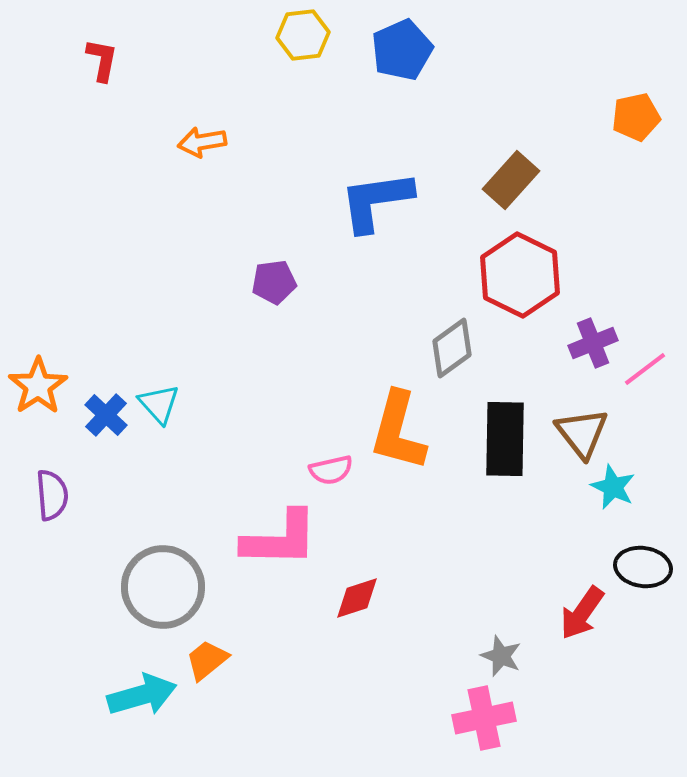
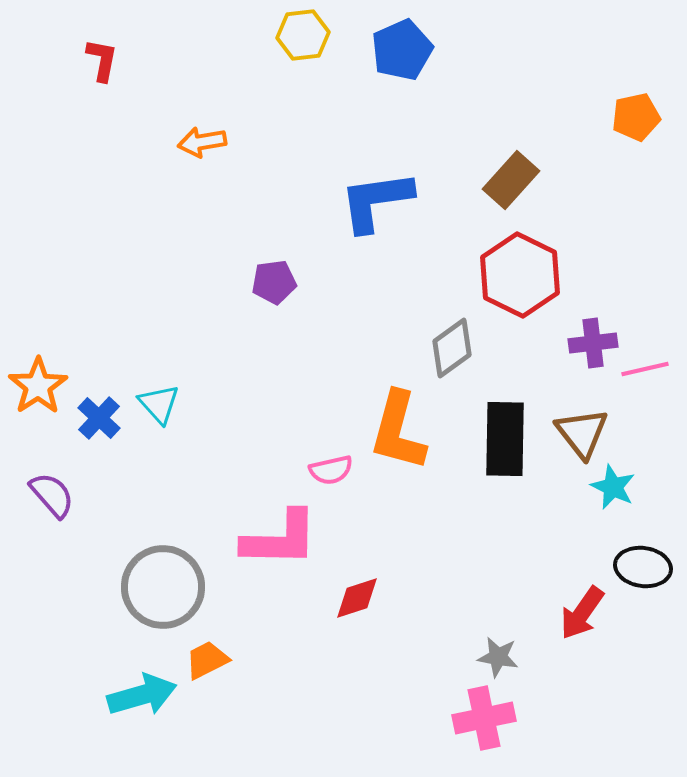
purple cross: rotated 15 degrees clockwise
pink line: rotated 24 degrees clockwise
blue cross: moved 7 px left, 3 px down
purple semicircle: rotated 36 degrees counterclockwise
gray star: moved 3 px left, 1 px down; rotated 12 degrees counterclockwise
orange trapezoid: rotated 12 degrees clockwise
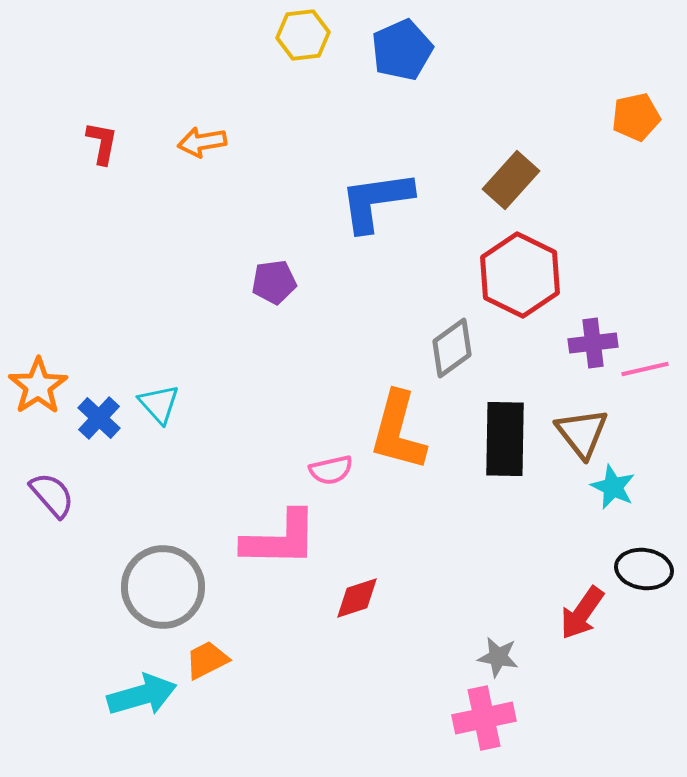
red L-shape: moved 83 px down
black ellipse: moved 1 px right, 2 px down
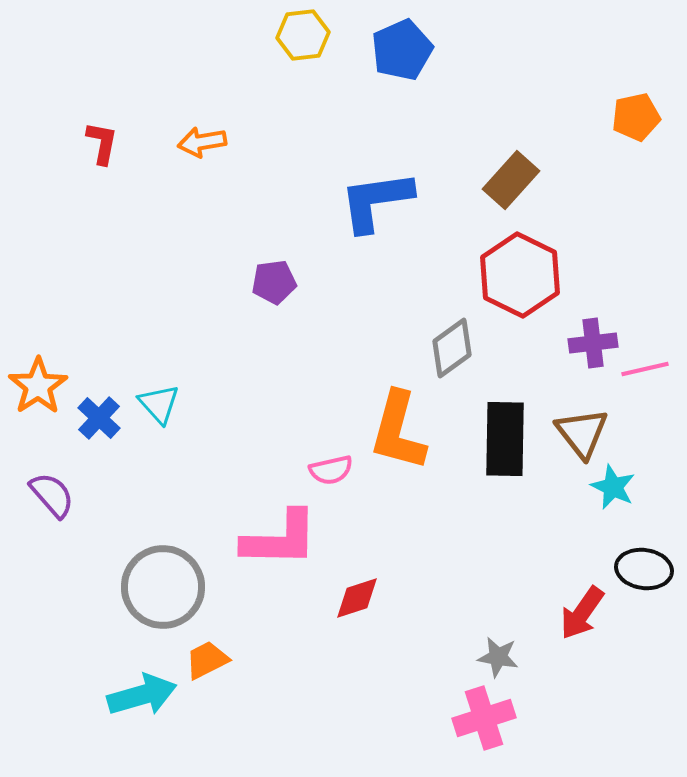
pink cross: rotated 6 degrees counterclockwise
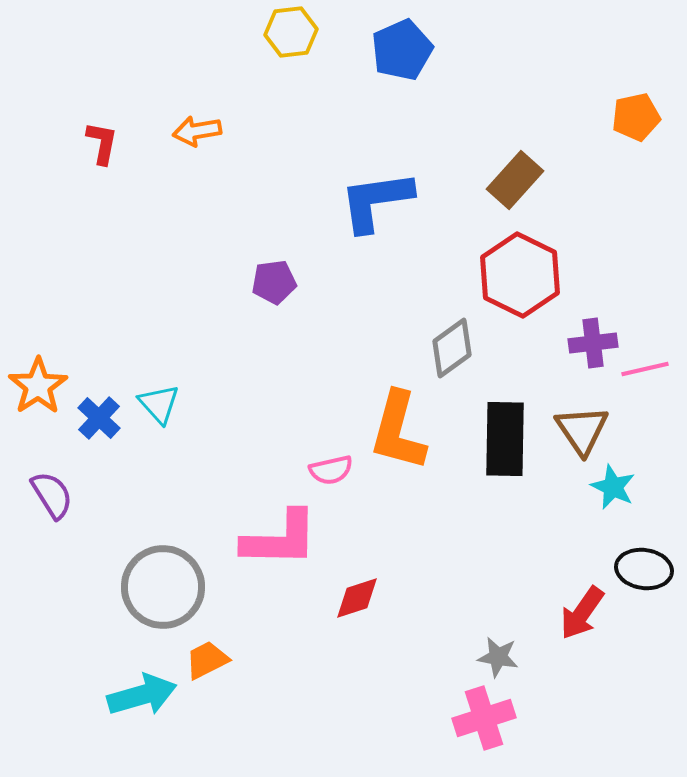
yellow hexagon: moved 12 px left, 3 px up
orange arrow: moved 5 px left, 11 px up
brown rectangle: moved 4 px right
brown triangle: moved 3 px up; rotated 4 degrees clockwise
purple semicircle: rotated 9 degrees clockwise
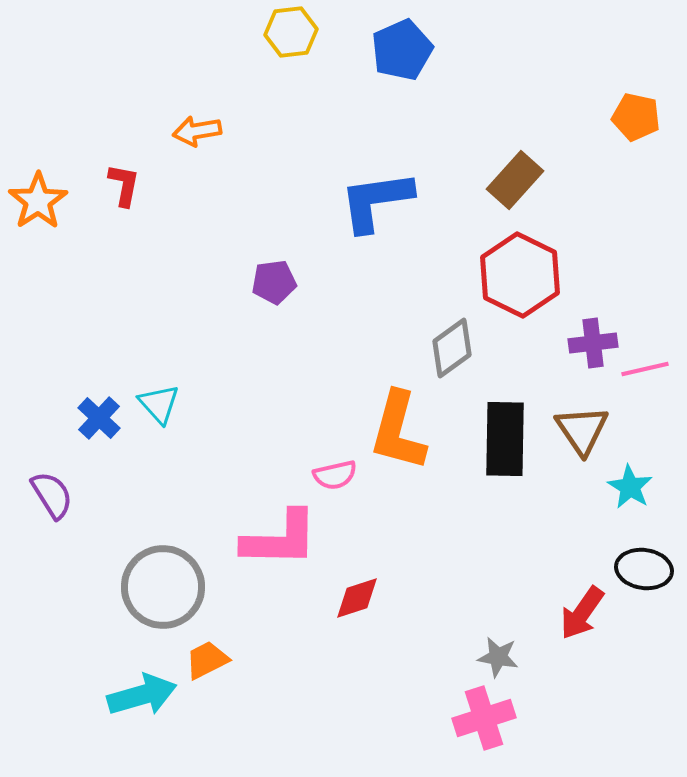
orange pentagon: rotated 24 degrees clockwise
red L-shape: moved 22 px right, 42 px down
orange star: moved 185 px up
pink semicircle: moved 4 px right, 5 px down
cyan star: moved 17 px right; rotated 6 degrees clockwise
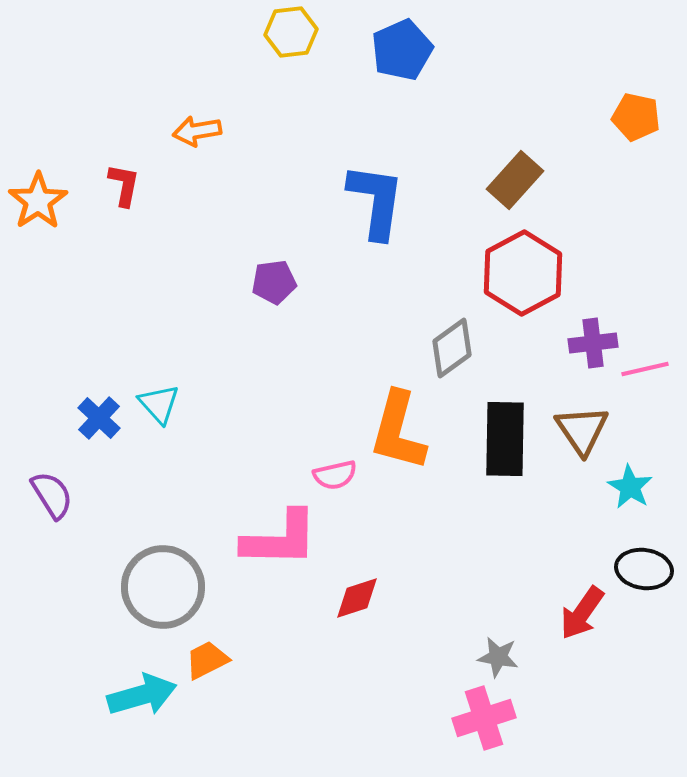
blue L-shape: rotated 106 degrees clockwise
red hexagon: moved 3 px right, 2 px up; rotated 6 degrees clockwise
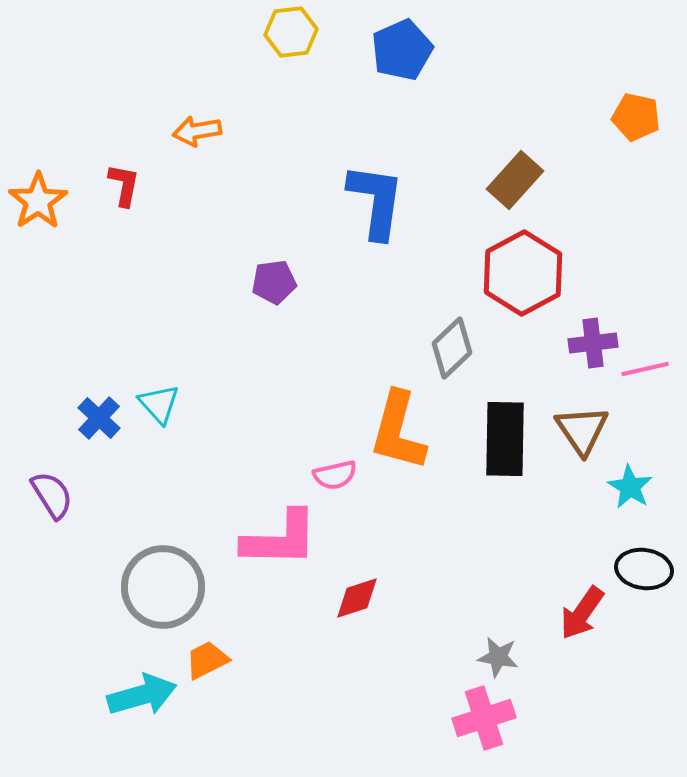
gray diamond: rotated 8 degrees counterclockwise
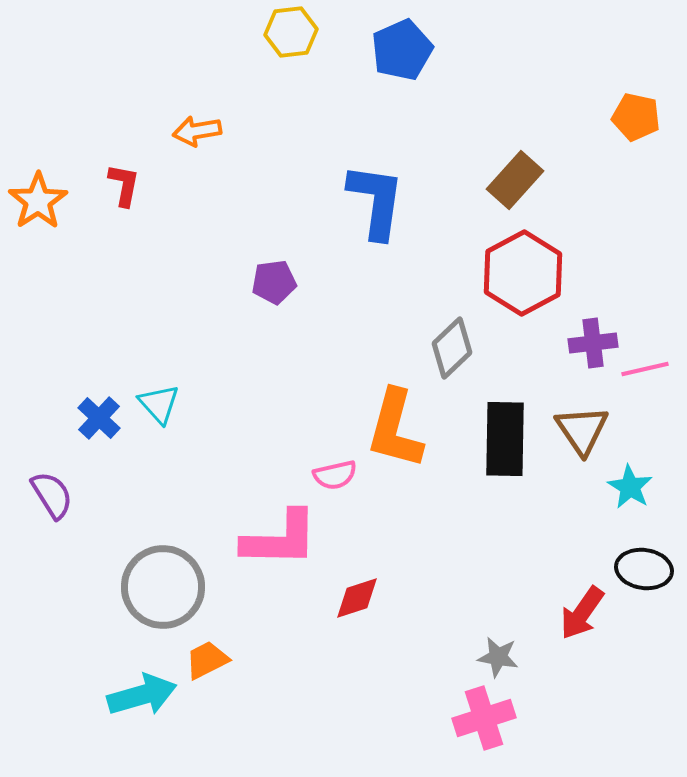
orange L-shape: moved 3 px left, 2 px up
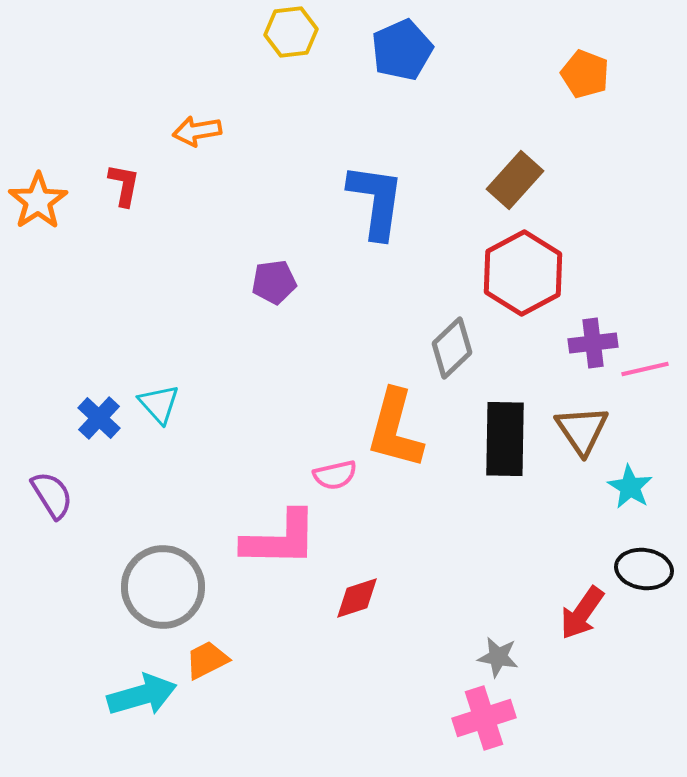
orange pentagon: moved 51 px left, 43 px up; rotated 9 degrees clockwise
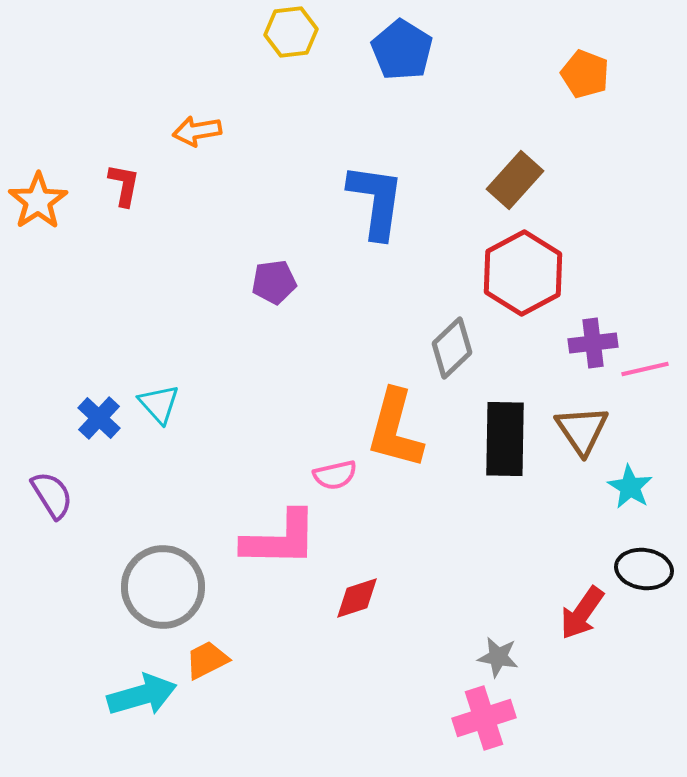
blue pentagon: rotated 16 degrees counterclockwise
